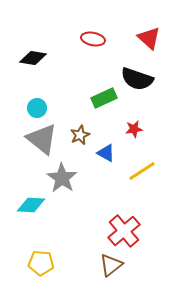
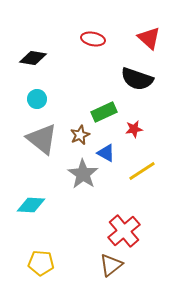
green rectangle: moved 14 px down
cyan circle: moved 9 px up
gray star: moved 21 px right, 4 px up
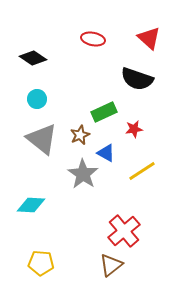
black diamond: rotated 24 degrees clockwise
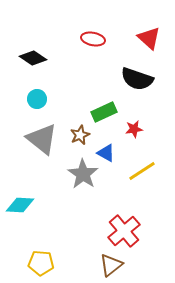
cyan diamond: moved 11 px left
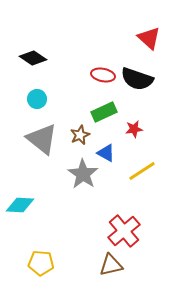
red ellipse: moved 10 px right, 36 px down
brown triangle: rotated 25 degrees clockwise
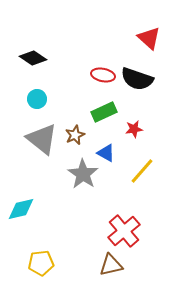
brown star: moved 5 px left
yellow line: rotated 16 degrees counterclockwise
cyan diamond: moved 1 px right, 4 px down; rotated 16 degrees counterclockwise
yellow pentagon: rotated 10 degrees counterclockwise
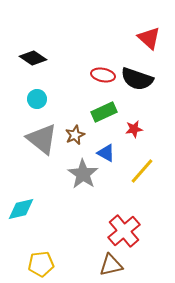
yellow pentagon: moved 1 px down
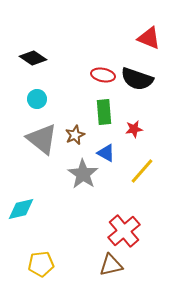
red triangle: rotated 20 degrees counterclockwise
green rectangle: rotated 70 degrees counterclockwise
